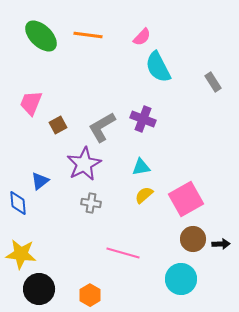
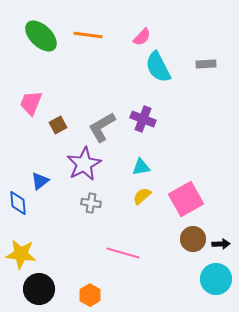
gray rectangle: moved 7 px left, 18 px up; rotated 60 degrees counterclockwise
yellow semicircle: moved 2 px left, 1 px down
cyan circle: moved 35 px right
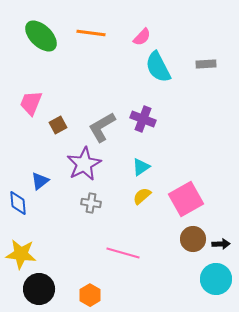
orange line: moved 3 px right, 2 px up
cyan triangle: rotated 24 degrees counterclockwise
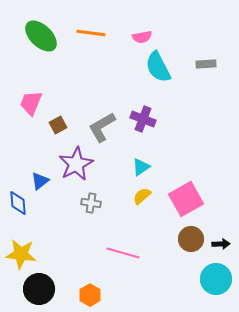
pink semicircle: rotated 36 degrees clockwise
purple star: moved 8 px left
brown circle: moved 2 px left
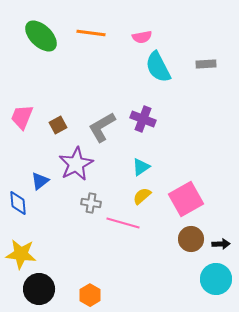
pink trapezoid: moved 9 px left, 14 px down
pink line: moved 30 px up
